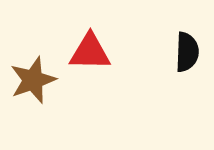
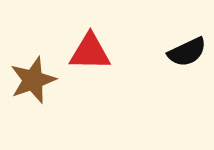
black semicircle: rotated 63 degrees clockwise
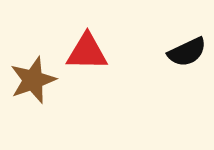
red triangle: moved 3 px left
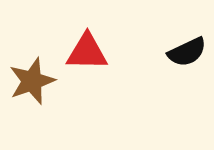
brown star: moved 1 px left, 1 px down
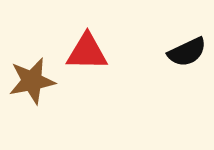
brown star: rotated 9 degrees clockwise
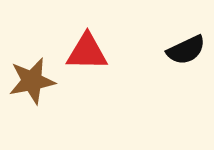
black semicircle: moved 1 px left, 2 px up
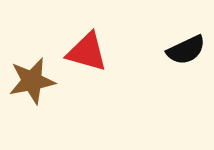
red triangle: rotated 15 degrees clockwise
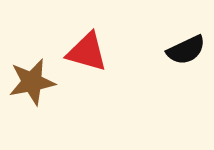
brown star: moved 1 px down
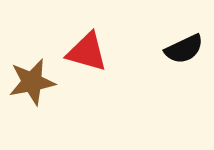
black semicircle: moved 2 px left, 1 px up
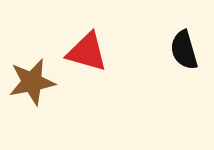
black semicircle: moved 1 px down; rotated 99 degrees clockwise
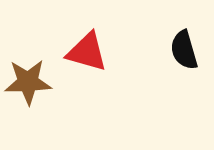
brown star: moved 4 px left; rotated 9 degrees clockwise
